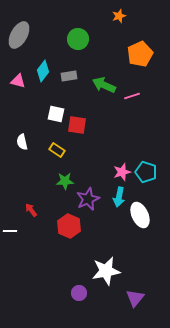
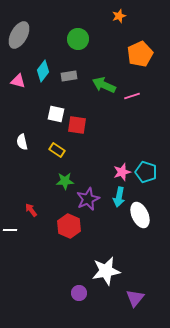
white line: moved 1 px up
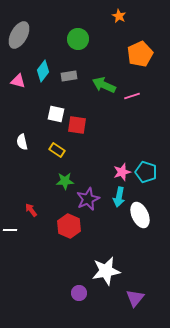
orange star: rotated 24 degrees counterclockwise
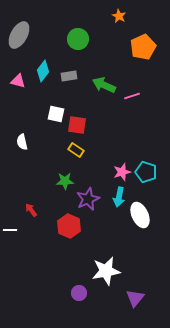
orange pentagon: moved 3 px right, 7 px up
yellow rectangle: moved 19 px right
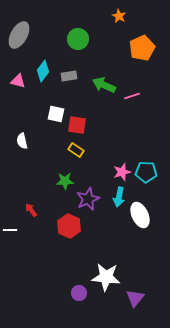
orange pentagon: moved 1 px left, 1 px down
white semicircle: moved 1 px up
cyan pentagon: rotated 15 degrees counterclockwise
white star: moved 6 px down; rotated 16 degrees clockwise
